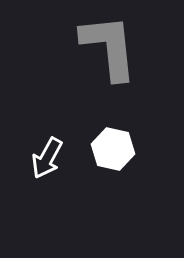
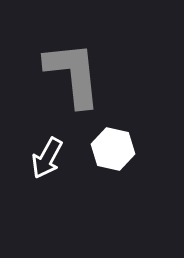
gray L-shape: moved 36 px left, 27 px down
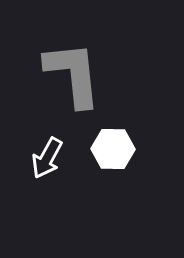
white hexagon: rotated 12 degrees counterclockwise
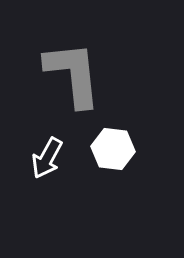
white hexagon: rotated 6 degrees clockwise
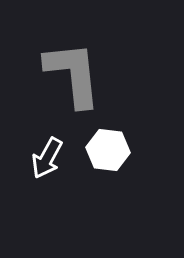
white hexagon: moved 5 px left, 1 px down
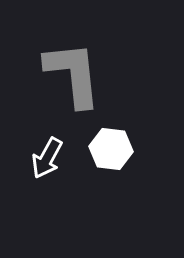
white hexagon: moved 3 px right, 1 px up
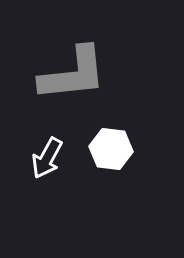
gray L-shape: rotated 90 degrees clockwise
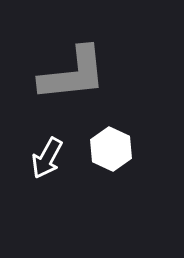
white hexagon: rotated 18 degrees clockwise
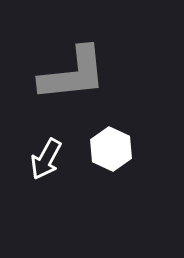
white arrow: moved 1 px left, 1 px down
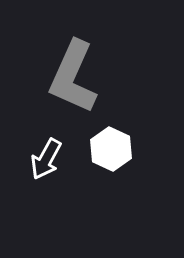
gray L-shape: moved 3 px down; rotated 120 degrees clockwise
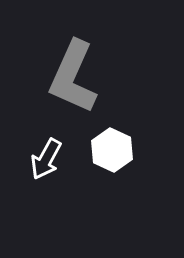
white hexagon: moved 1 px right, 1 px down
